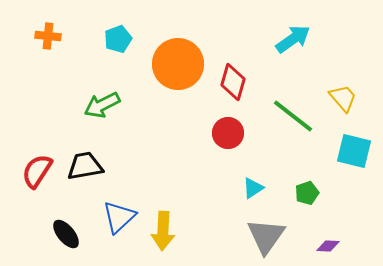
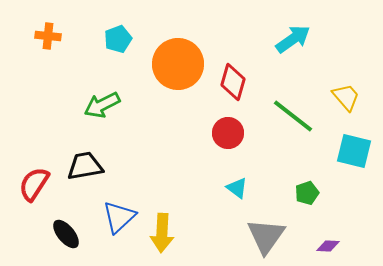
yellow trapezoid: moved 3 px right, 1 px up
red semicircle: moved 3 px left, 13 px down
cyan triangle: moved 16 px left; rotated 50 degrees counterclockwise
yellow arrow: moved 1 px left, 2 px down
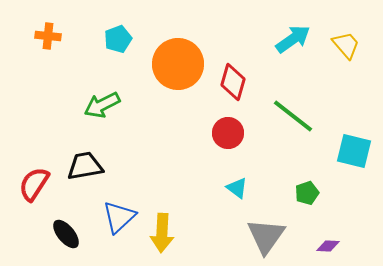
yellow trapezoid: moved 52 px up
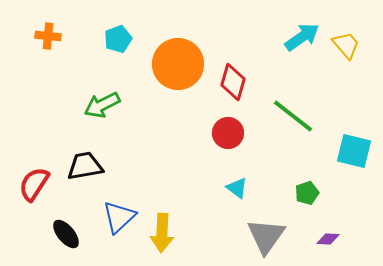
cyan arrow: moved 9 px right, 2 px up
purple diamond: moved 7 px up
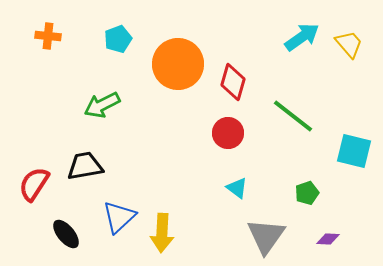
yellow trapezoid: moved 3 px right, 1 px up
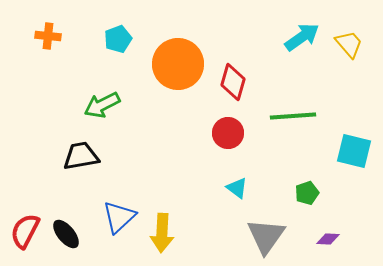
green line: rotated 42 degrees counterclockwise
black trapezoid: moved 4 px left, 10 px up
red semicircle: moved 9 px left, 47 px down; rotated 6 degrees counterclockwise
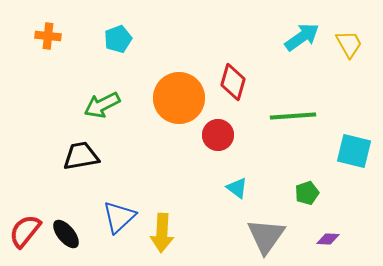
yellow trapezoid: rotated 12 degrees clockwise
orange circle: moved 1 px right, 34 px down
red circle: moved 10 px left, 2 px down
red semicircle: rotated 12 degrees clockwise
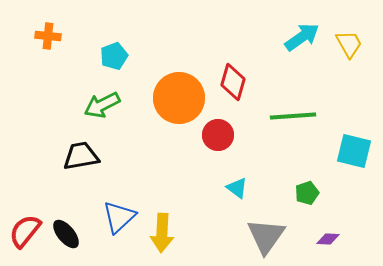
cyan pentagon: moved 4 px left, 17 px down
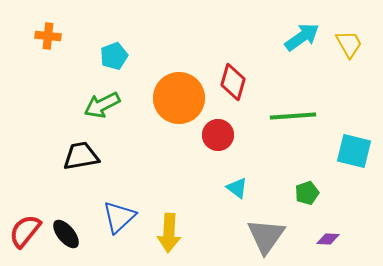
yellow arrow: moved 7 px right
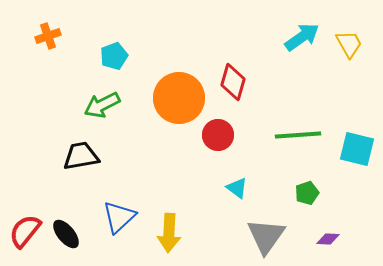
orange cross: rotated 25 degrees counterclockwise
green line: moved 5 px right, 19 px down
cyan square: moved 3 px right, 2 px up
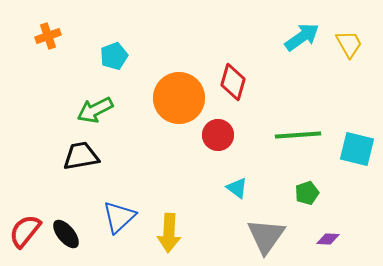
green arrow: moved 7 px left, 5 px down
